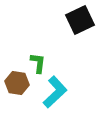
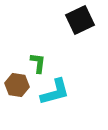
brown hexagon: moved 2 px down
cyan L-shape: rotated 28 degrees clockwise
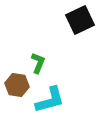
green L-shape: rotated 15 degrees clockwise
cyan L-shape: moved 5 px left, 8 px down
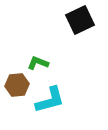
green L-shape: rotated 90 degrees counterclockwise
brown hexagon: rotated 15 degrees counterclockwise
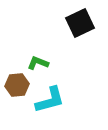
black square: moved 3 px down
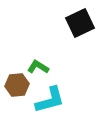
green L-shape: moved 4 px down; rotated 10 degrees clockwise
